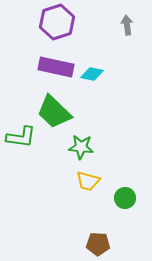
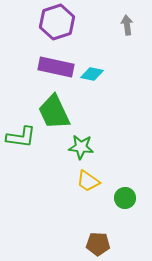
green trapezoid: rotated 21 degrees clockwise
yellow trapezoid: rotated 20 degrees clockwise
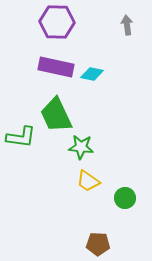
purple hexagon: rotated 20 degrees clockwise
green trapezoid: moved 2 px right, 3 px down
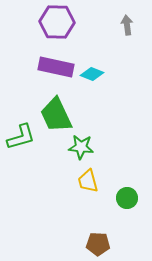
cyan diamond: rotated 10 degrees clockwise
green L-shape: rotated 24 degrees counterclockwise
yellow trapezoid: rotated 40 degrees clockwise
green circle: moved 2 px right
